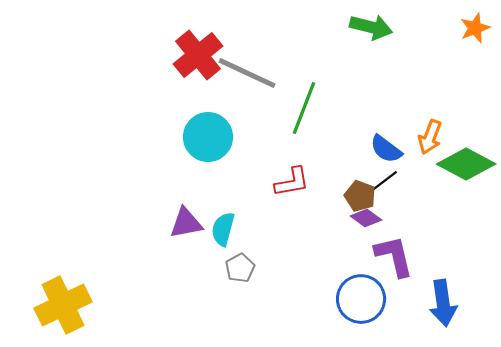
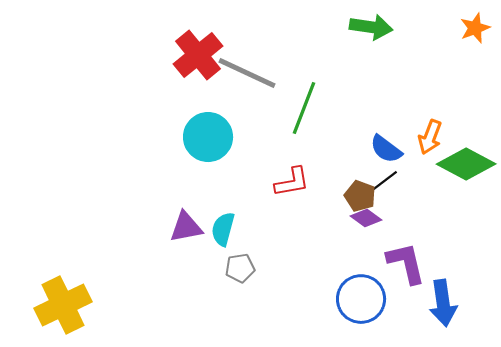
green arrow: rotated 6 degrees counterclockwise
purple triangle: moved 4 px down
purple L-shape: moved 12 px right, 7 px down
gray pentagon: rotated 20 degrees clockwise
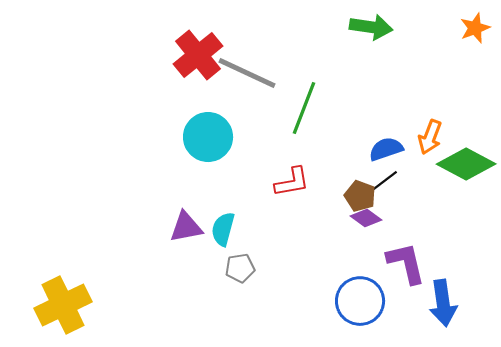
blue semicircle: rotated 124 degrees clockwise
blue circle: moved 1 px left, 2 px down
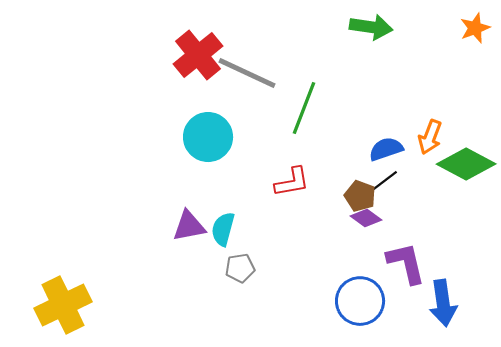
purple triangle: moved 3 px right, 1 px up
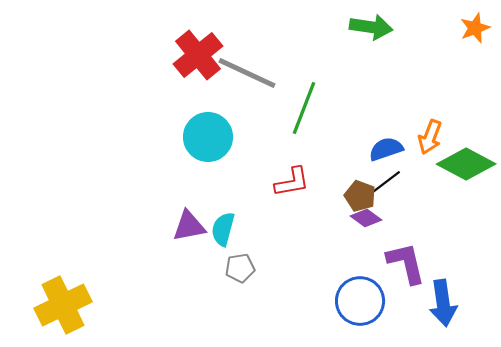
black line: moved 3 px right
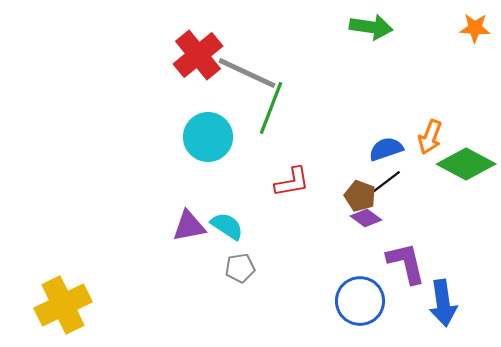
orange star: rotated 24 degrees clockwise
green line: moved 33 px left
cyan semicircle: moved 4 px right, 3 px up; rotated 108 degrees clockwise
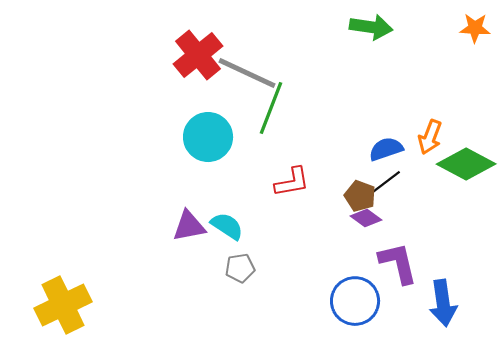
purple L-shape: moved 8 px left
blue circle: moved 5 px left
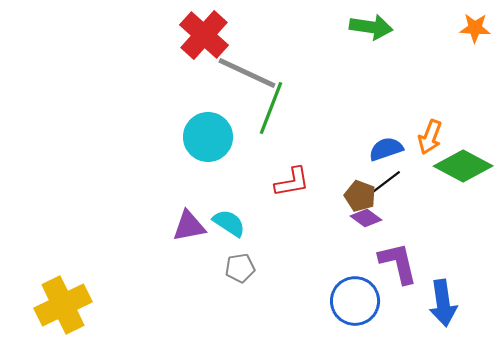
red cross: moved 6 px right, 20 px up; rotated 9 degrees counterclockwise
green diamond: moved 3 px left, 2 px down
cyan semicircle: moved 2 px right, 3 px up
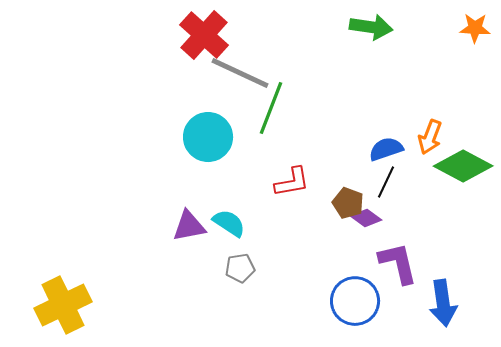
gray line: moved 7 px left
black line: rotated 28 degrees counterclockwise
brown pentagon: moved 12 px left, 7 px down
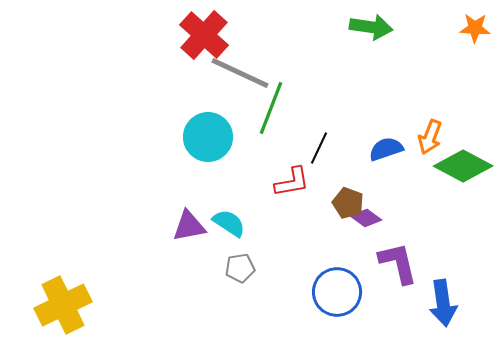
black line: moved 67 px left, 34 px up
blue circle: moved 18 px left, 9 px up
